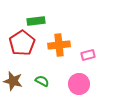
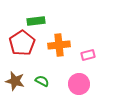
brown star: moved 2 px right
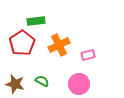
orange cross: rotated 20 degrees counterclockwise
brown star: moved 3 px down
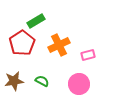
green rectangle: rotated 24 degrees counterclockwise
brown star: moved 1 px left, 3 px up; rotated 24 degrees counterclockwise
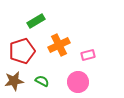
red pentagon: moved 8 px down; rotated 15 degrees clockwise
pink circle: moved 1 px left, 2 px up
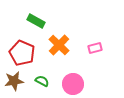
green rectangle: rotated 60 degrees clockwise
orange cross: rotated 20 degrees counterclockwise
red pentagon: moved 2 px down; rotated 30 degrees counterclockwise
pink rectangle: moved 7 px right, 7 px up
pink circle: moved 5 px left, 2 px down
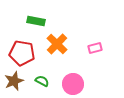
green rectangle: rotated 18 degrees counterclockwise
orange cross: moved 2 px left, 1 px up
red pentagon: rotated 15 degrees counterclockwise
brown star: rotated 12 degrees counterclockwise
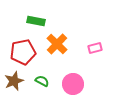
red pentagon: moved 1 px right, 1 px up; rotated 20 degrees counterclockwise
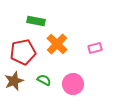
green semicircle: moved 2 px right, 1 px up
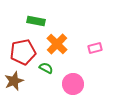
green semicircle: moved 2 px right, 12 px up
